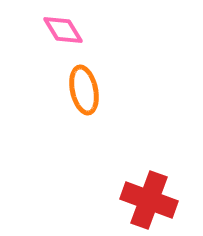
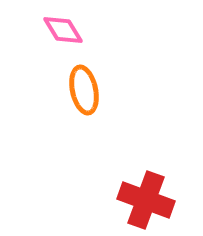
red cross: moved 3 px left
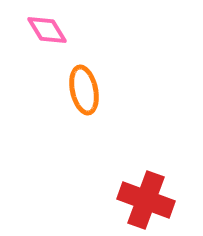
pink diamond: moved 16 px left
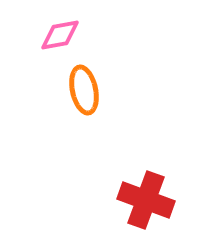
pink diamond: moved 13 px right, 5 px down; rotated 69 degrees counterclockwise
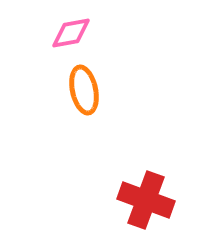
pink diamond: moved 11 px right, 2 px up
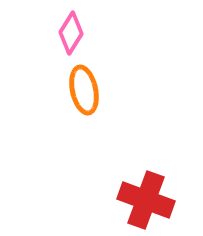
pink diamond: rotated 48 degrees counterclockwise
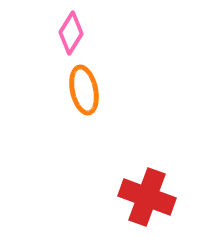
red cross: moved 1 px right, 3 px up
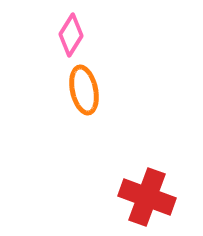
pink diamond: moved 2 px down
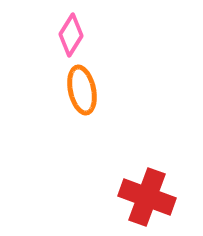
orange ellipse: moved 2 px left
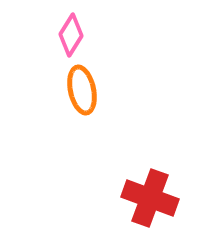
red cross: moved 3 px right, 1 px down
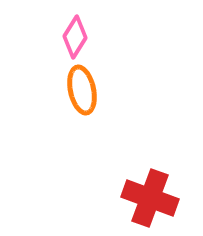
pink diamond: moved 4 px right, 2 px down
